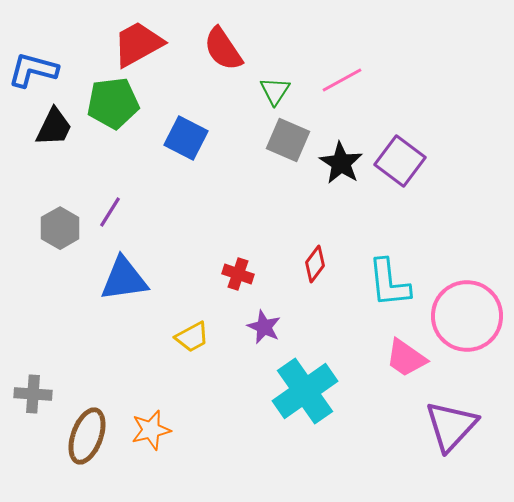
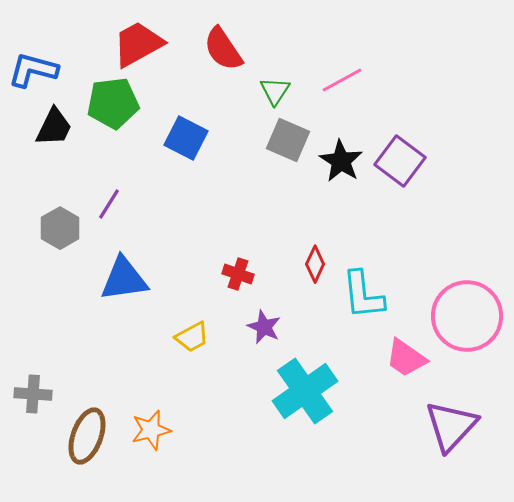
black star: moved 2 px up
purple line: moved 1 px left, 8 px up
red diamond: rotated 12 degrees counterclockwise
cyan L-shape: moved 26 px left, 12 px down
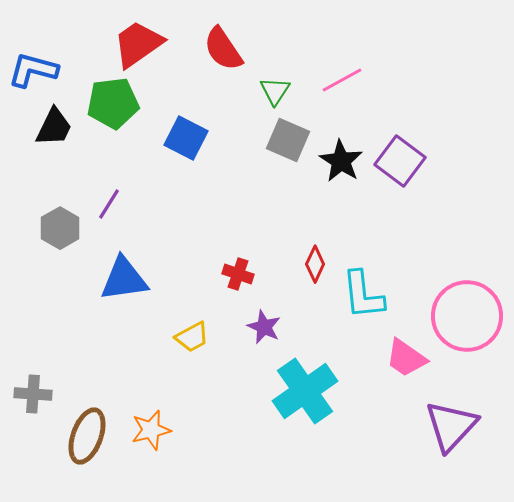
red trapezoid: rotated 6 degrees counterclockwise
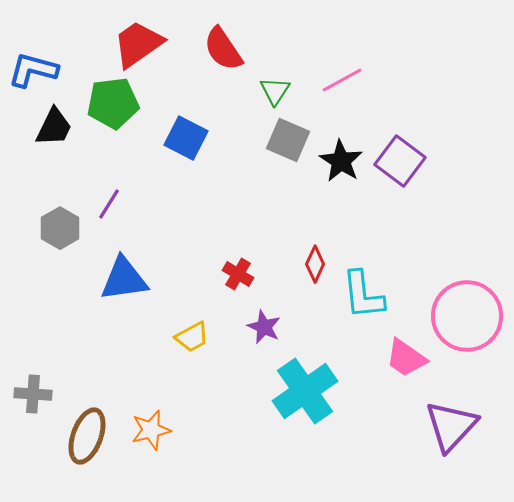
red cross: rotated 12 degrees clockwise
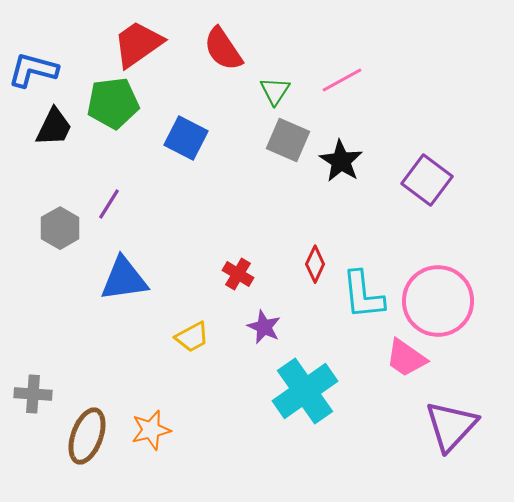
purple square: moved 27 px right, 19 px down
pink circle: moved 29 px left, 15 px up
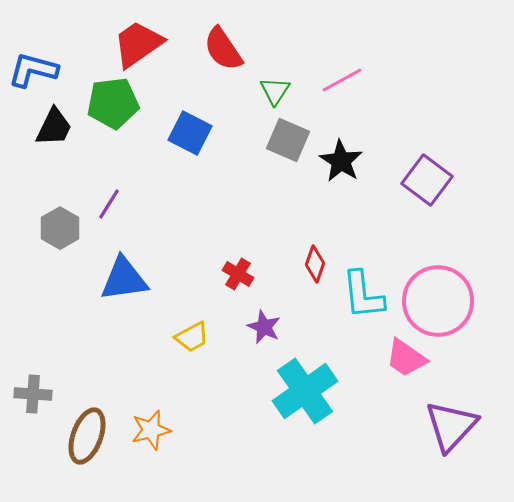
blue square: moved 4 px right, 5 px up
red diamond: rotated 6 degrees counterclockwise
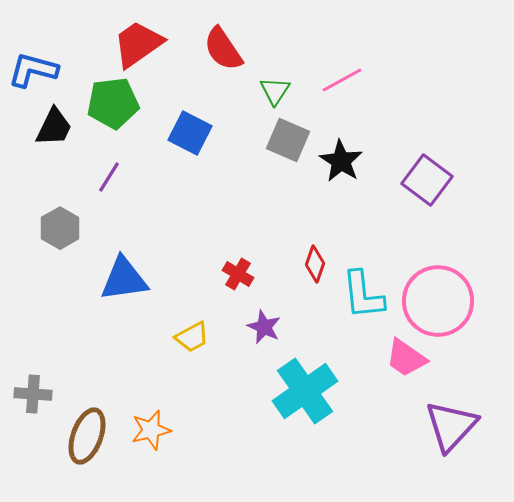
purple line: moved 27 px up
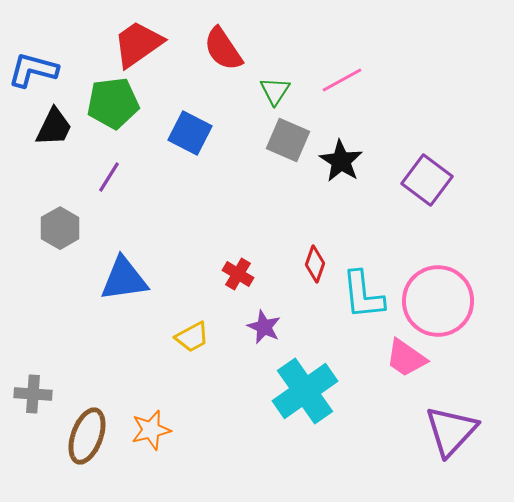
purple triangle: moved 5 px down
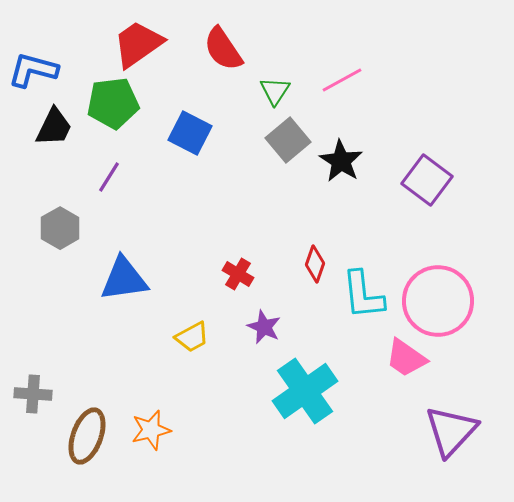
gray square: rotated 27 degrees clockwise
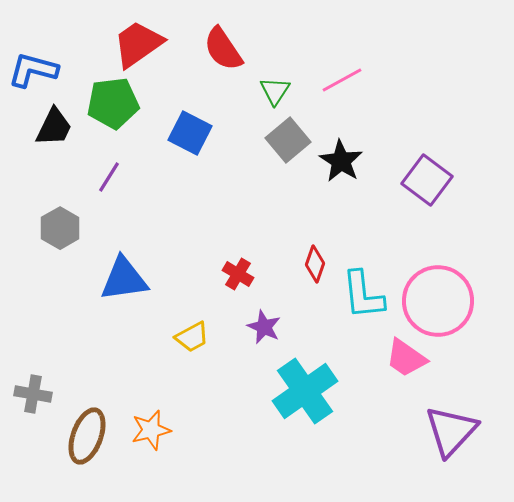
gray cross: rotated 6 degrees clockwise
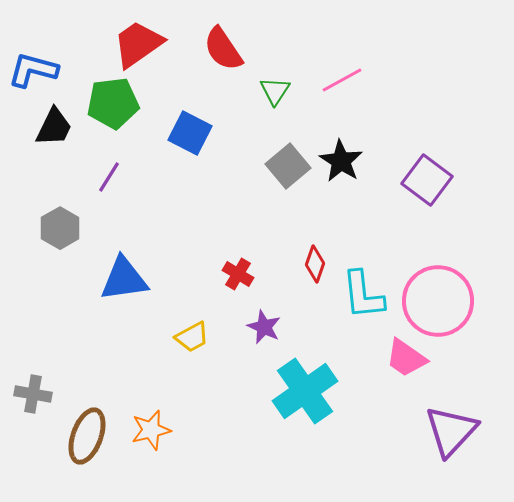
gray square: moved 26 px down
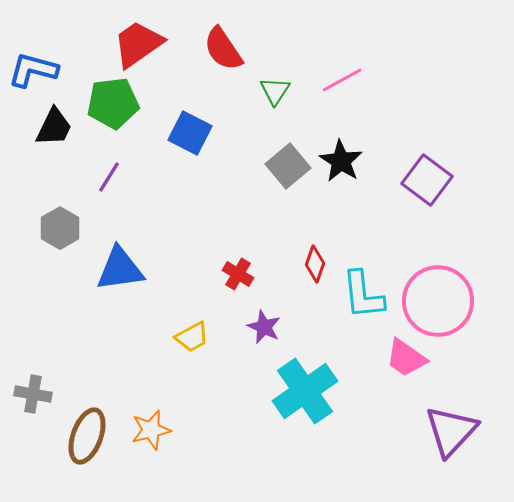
blue triangle: moved 4 px left, 10 px up
